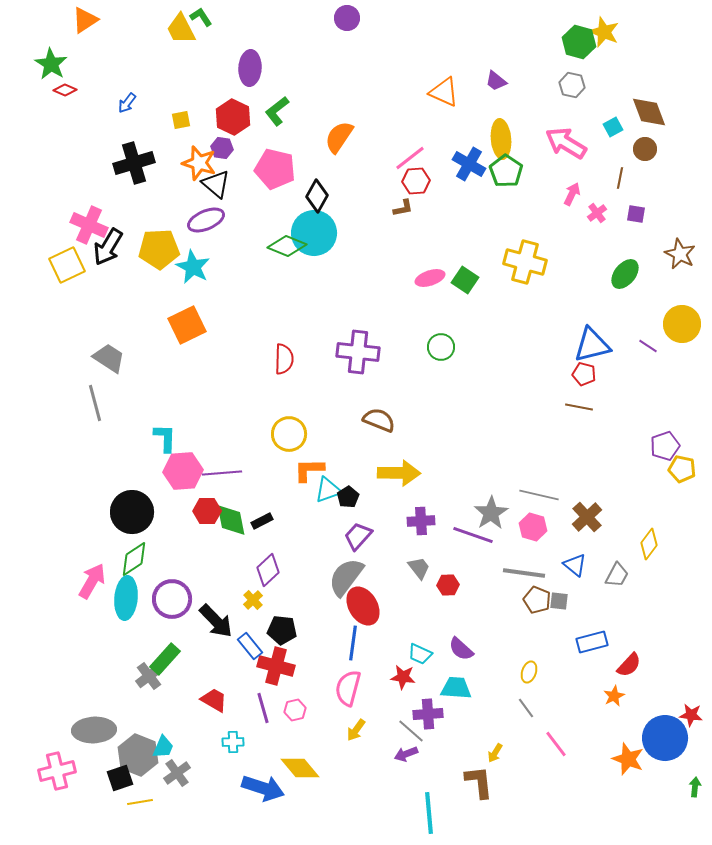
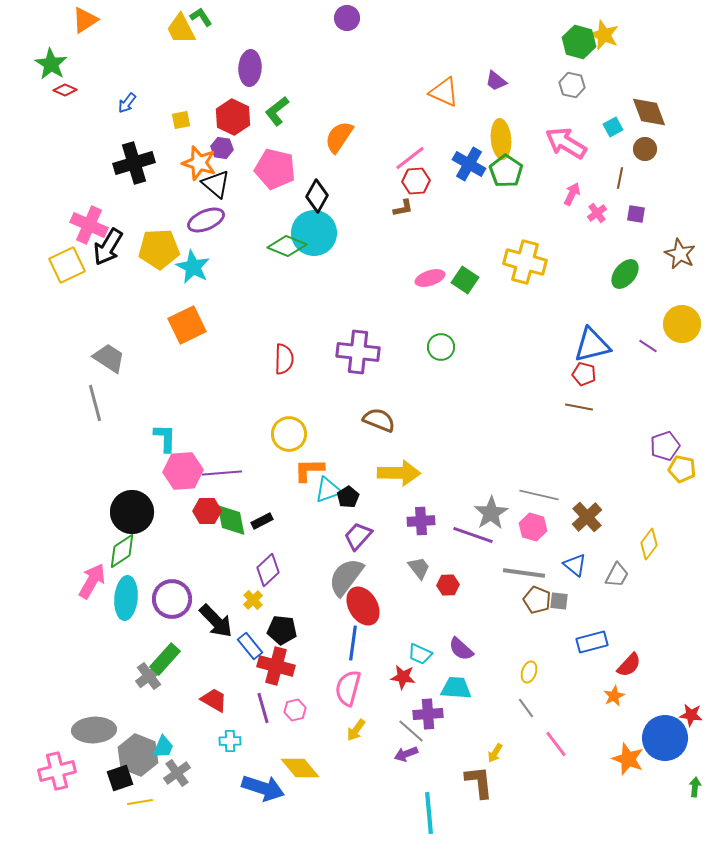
yellow star at (604, 32): moved 3 px down
green diamond at (134, 559): moved 12 px left, 8 px up
cyan cross at (233, 742): moved 3 px left, 1 px up
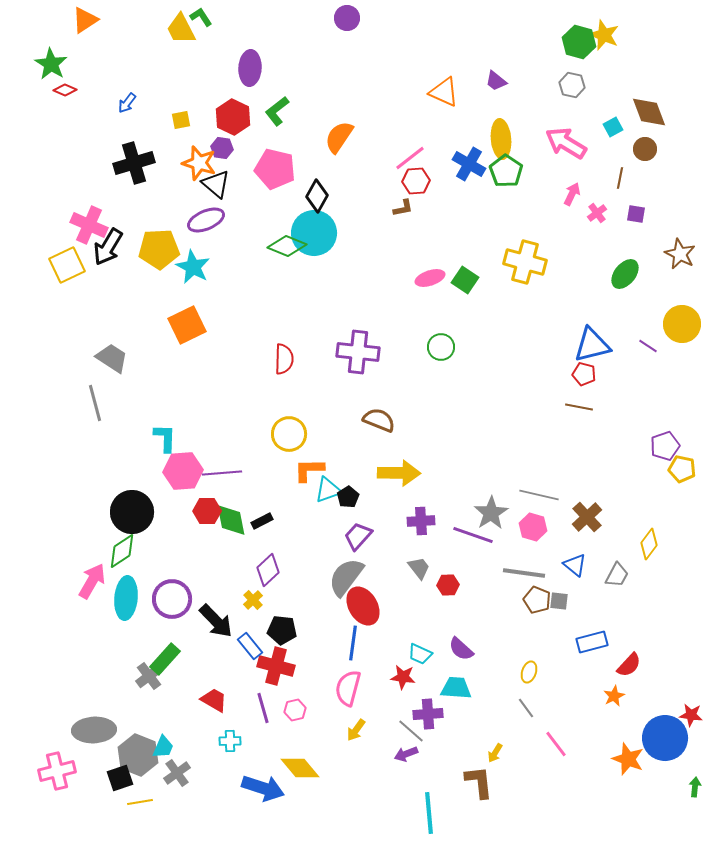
gray trapezoid at (109, 358): moved 3 px right
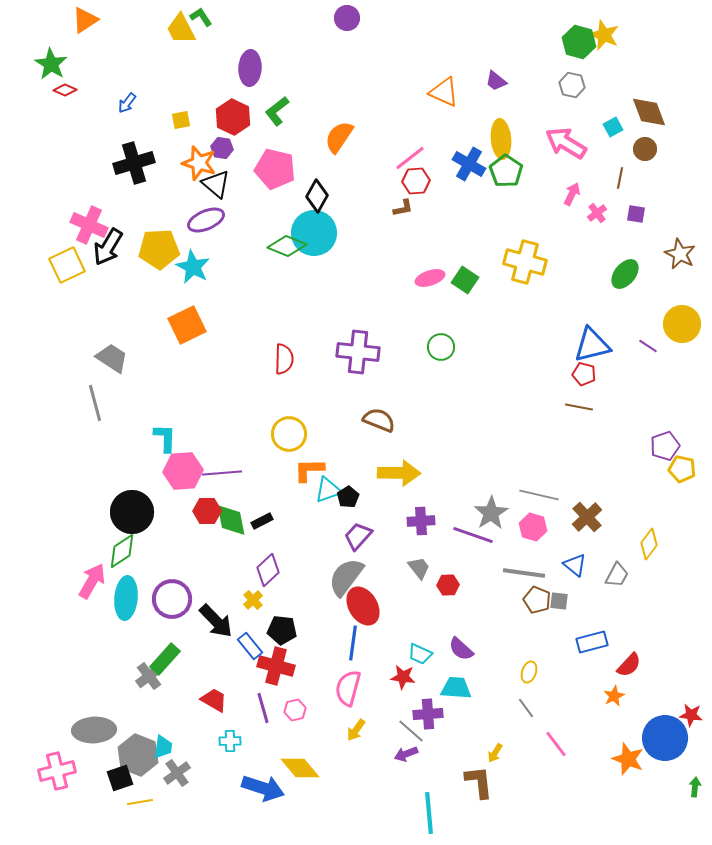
cyan trapezoid at (163, 747): rotated 15 degrees counterclockwise
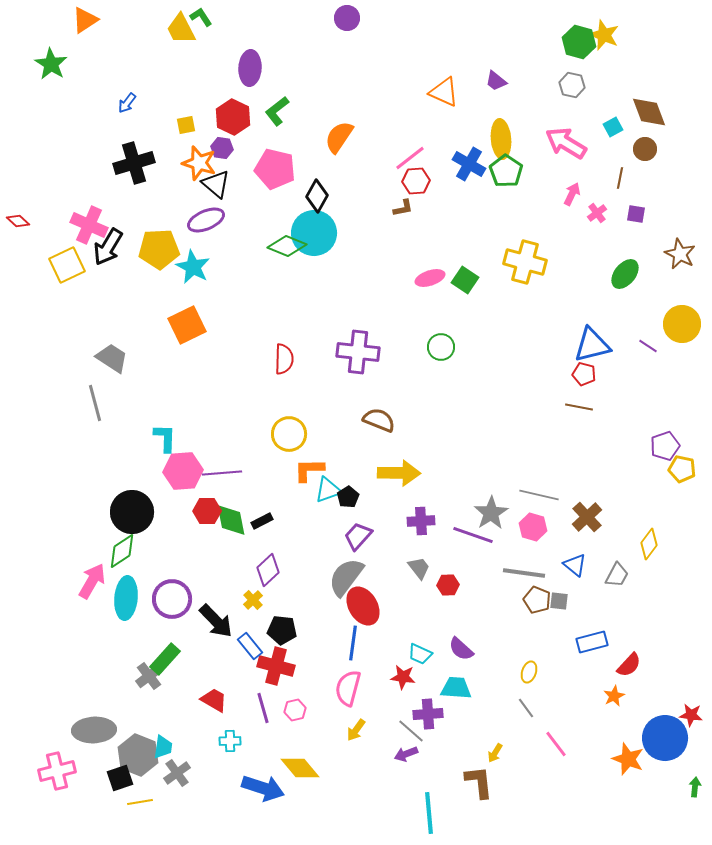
red diamond at (65, 90): moved 47 px left, 131 px down; rotated 20 degrees clockwise
yellow square at (181, 120): moved 5 px right, 5 px down
